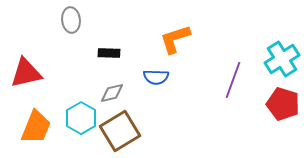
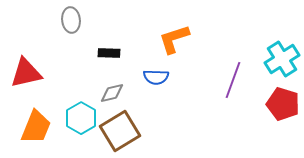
orange L-shape: moved 1 px left
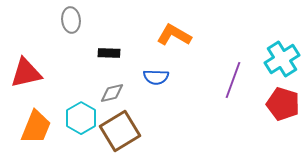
orange L-shape: moved 4 px up; rotated 48 degrees clockwise
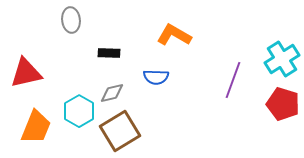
cyan hexagon: moved 2 px left, 7 px up
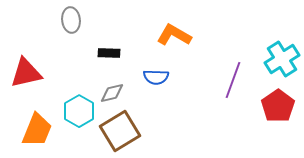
red pentagon: moved 5 px left, 2 px down; rotated 20 degrees clockwise
orange trapezoid: moved 1 px right, 3 px down
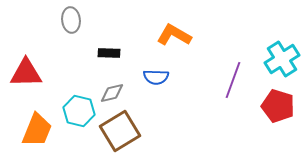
red triangle: rotated 12 degrees clockwise
red pentagon: rotated 20 degrees counterclockwise
cyan hexagon: rotated 16 degrees counterclockwise
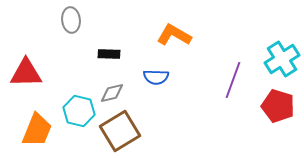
black rectangle: moved 1 px down
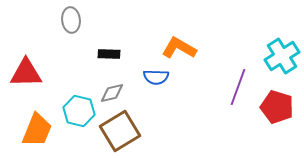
orange L-shape: moved 5 px right, 13 px down
cyan cross: moved 3 px up
purple line: moved 5 px right, 7 px down
red pentagon: moved 1 px left, 1 px down
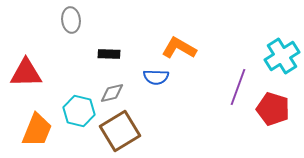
red pentagon: moved 4 px left, 2 px down
